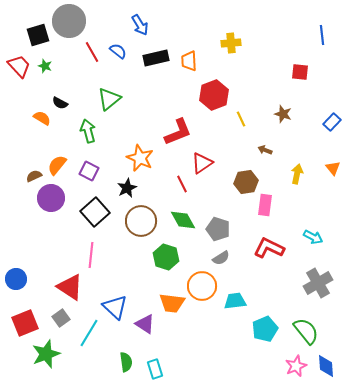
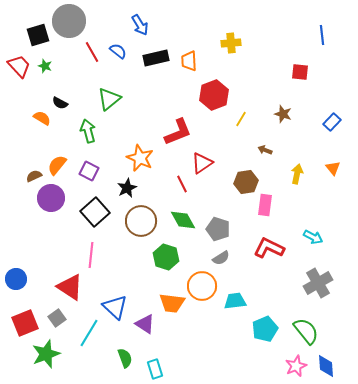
yellow line at (241, 119): rotated 56 degrees clockwise
gray square at (61, 318): moved 4 px left
green semicircle at (126, 362): moved 1 px left, 4 px up; rotated 12 degrees counterclockwise
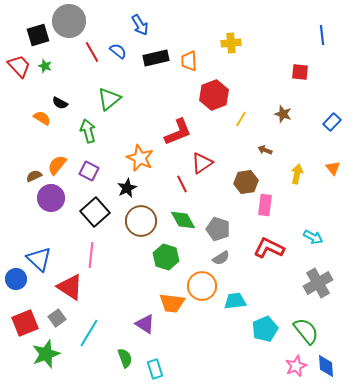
blue triangle at (115, 307): moved 76 px left, 48 px up
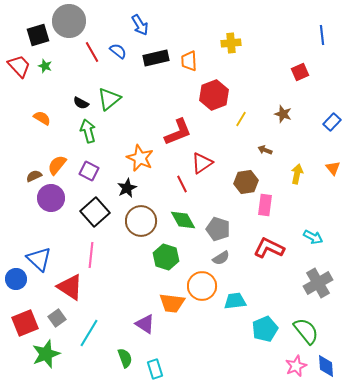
red square at (300, 72): rotated 30 degrees counterclockwise
black semicircle at (60, 103): moved 21 px right
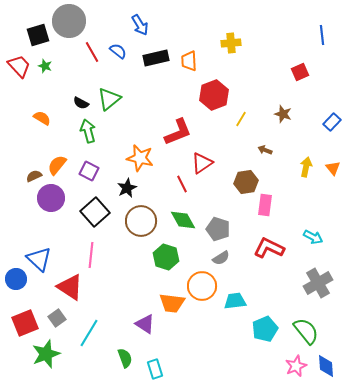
orange star at (140, 158): rotated 12 degrees counterclockwise
yellow arrow at (297, 174): moved 9 px right, 7 px up
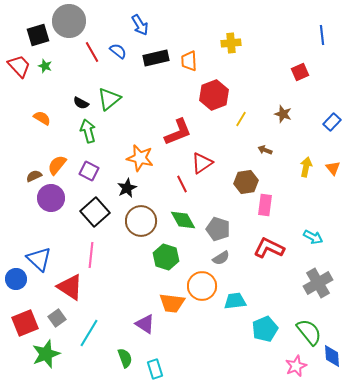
green semicircle at (306, 331): moved 3 px right, 1 px down
blue diamond at (326, 366): moved 6 px right, 10 px up
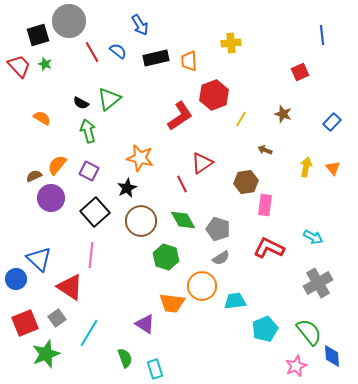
green star at (45, 66): moved 2 px up
red L-shape at (178, 132): moved 2 px right, 16 px up; rotated 12 degrees counterclockwise
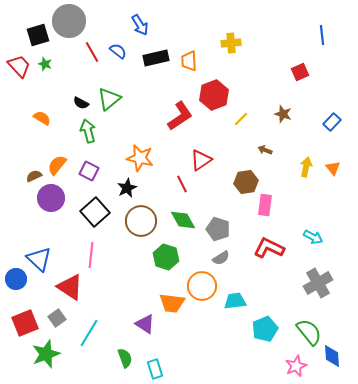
yellow line at (241, 119): rotated 14 degrees clockwise
red triangle at (202, 163): moved 1 px left, 3 px up
